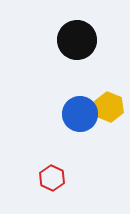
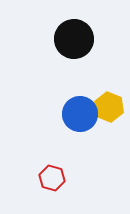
black circle: moved 3 px left, 1 px up
red hexagon: rotated 10 degrees counterclockwise
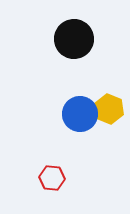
yellow hexagon: moved 2 px down
red hexagon: rotated 10 degrees counterclockwise
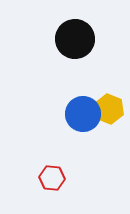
black circle: moved 1 px right
blue circle: moved 3 px right
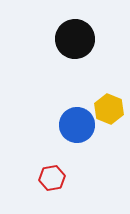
blue circle: moved 6 px left, 11 px down
red hexagon: rotated 15 degrees counterclockwise
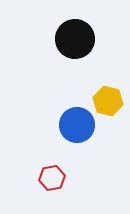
yellow hexagon: moved 1 px left, 8 px up; rotated 8 degrees counterclockwise
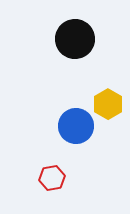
yellow hexagon: moved 3 px down; rotated 16 degrees clockwise
blue circle: moved 1 px left, 1 px down
